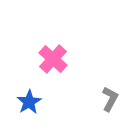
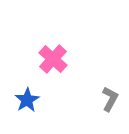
blue star: moved 2 px left, 2 px up
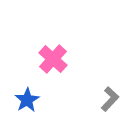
gray L-shape: rotated 15 degrees clockwise
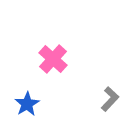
blue star: moved 4 px down
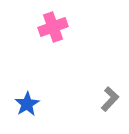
pink cross: moved 32 px up; rotated 28 degrees clockwise
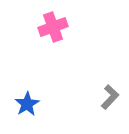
gray L-shape: moved 2 px up
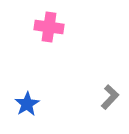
pink cross: moved 4 px left; rotated 28 degrees clockwise
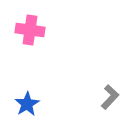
pink cross: moved 19 px left, 3 px down
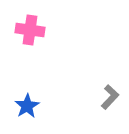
blue star: moved 2 px down
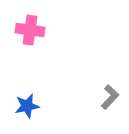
blue star: rotated 20 degrees clockwise
